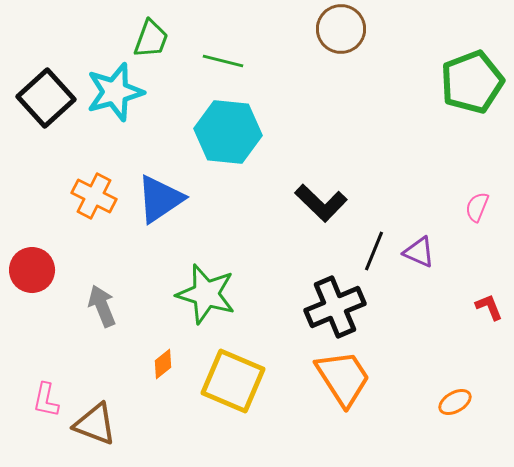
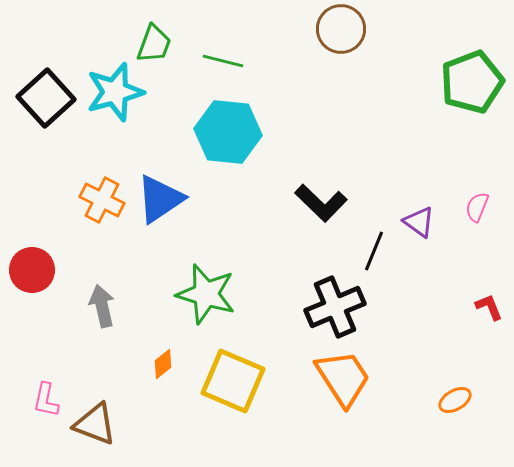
green trapezoid: moved 3 px right, 5 px down
orange cross: moved 8 px right, 4 px down
purple triangle: moved 30 px up; rotated 12 degrees clockwise
gray arrow: rotated 9 degrees clockwise
orange ellipse: moved 2 px up
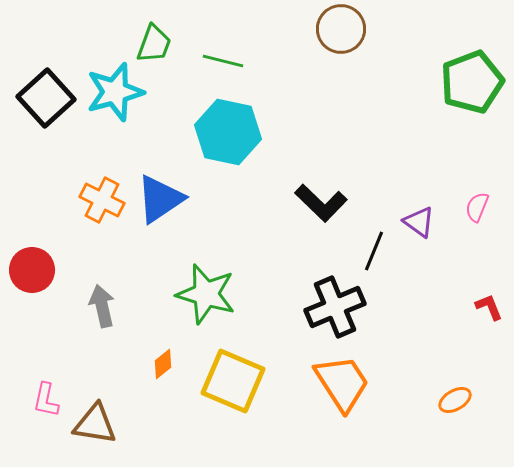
cyan hexagon: rotated 6 degrees clockwise
orange trapezoid: moved 1 px left, 5 px down
brown triangle: rotated 12 degrees counterclockwise
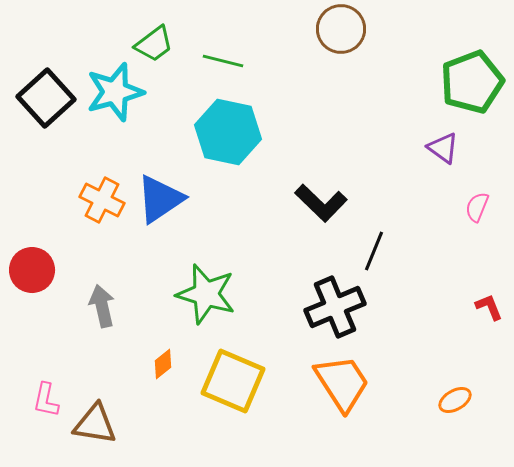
green trapezoid: rotated 33 degrees clockwise
purple triangle: moved 24 px right, 74 px up
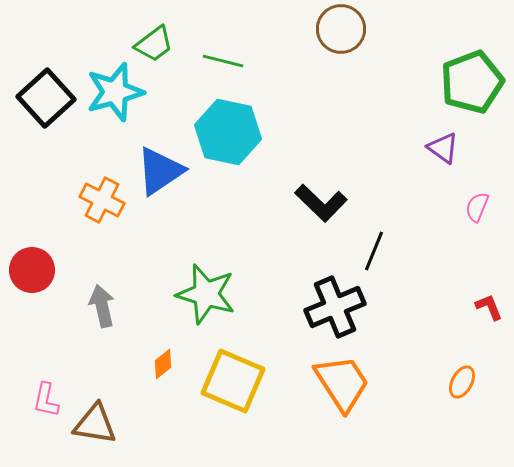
blue triangle: moved 28 px up
orange ellipse: moved 7 px right, 18 px up; rotated 32 degrees counterclockwise
